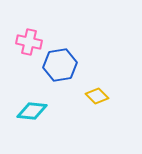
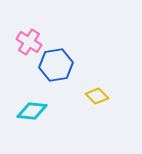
pink cross: rotated 20 degrees clockwise
blue hexagon: moved 4 px left
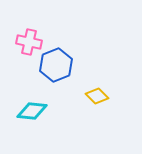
pink cross: rotated 20 degrees counterclockwise
blue hexagon: rotated 12 degrees counterclockwise
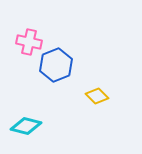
cyan diamond: moved 6 px left, 15 px down; rotated 8 degrees clockwise
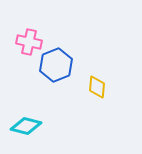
yellow diamond: moved 9 px up; rotated 50 degrees clockwise
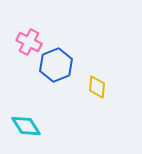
pink cross: rotated 15 degrees clockwise
cyan diamond: rotated 44 degrees clockwise
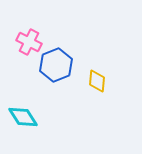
yellow diamond: moved 6 px up
cyan diamond: moved 3 px left, 9 px up
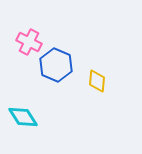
blue hexagon: rotated 16 degrees counterclockwise
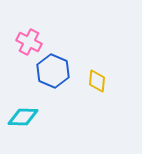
blue hexagon: moved 3 px left, 6 px down
cyan diamond: rotated 56 degrees counterclockwise
